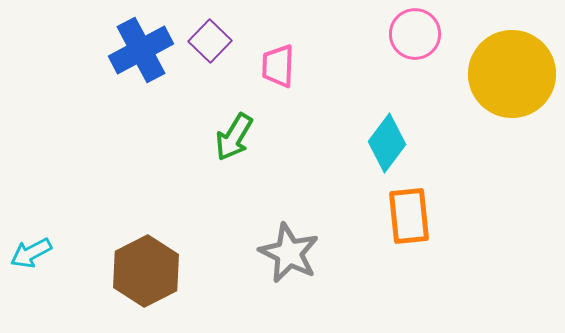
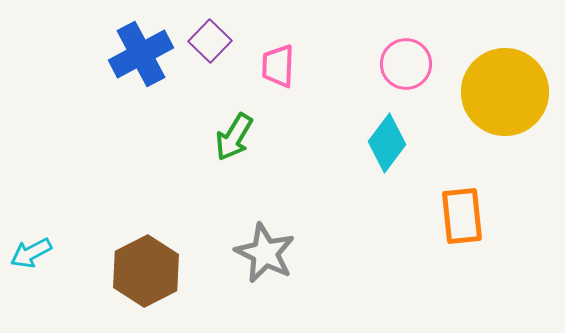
pink circle: moved 9 px left, 30 px down
blue cross: moved 4 px down
yellow circle: moved 7 px left, 18 px down
orange rectangle: moved 53 px right
gray star: moved 24 px left
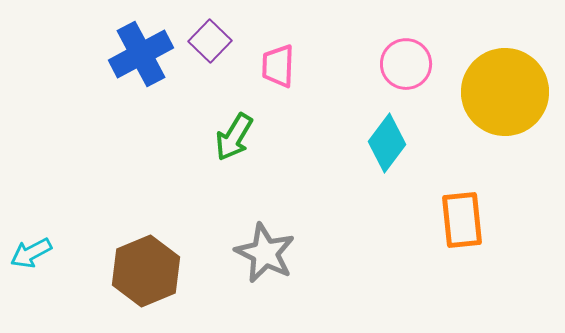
orange rectangle: moved 4 px down
brown hexagon: rotated 4 degrees clockwise
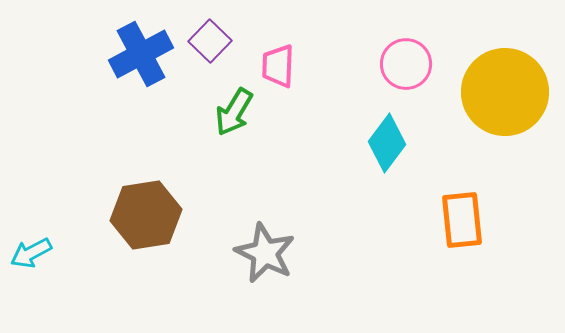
green arrow: moved 25 px up
brown hexagon: moved 56 px up; rotated 14 degrees clockwise
